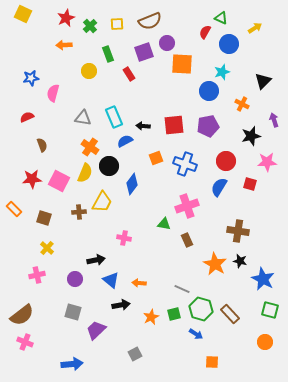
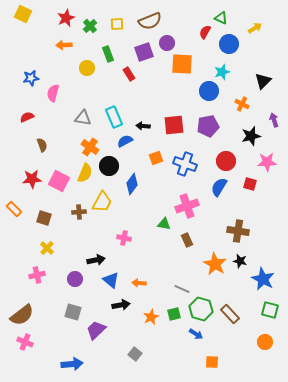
yellow circle at (89, 71): moved 2 px left, 3 px up
gray square at (135, 354): rotated 24 degrees counterclockwise
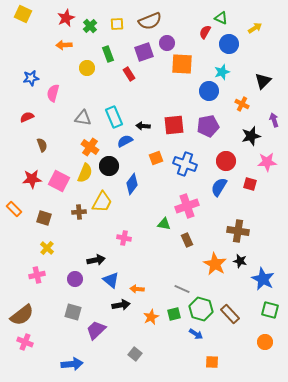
orange arrow at (139, 283): moved 2 px left, 6 px down
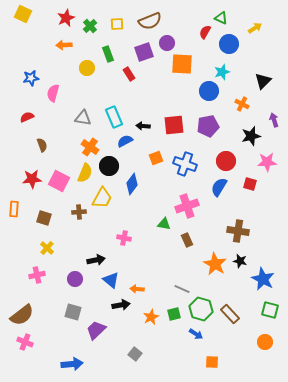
yellow trapezoid at (102, 202): moved 4 px up
orange rectangle at (14, 209): rotated 49 degrees clockwise
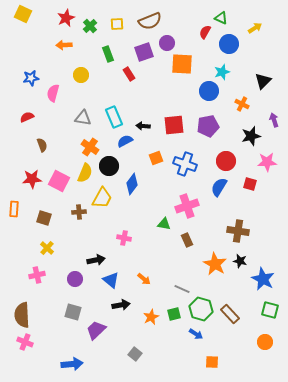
yellow circle at (87, 68): moved 6 px left, 7 px down
orange arrow at (137, 289): moved 7 px right, 10 px up; rotated 144 degrees counterclockwise
brown semicircle at (22, 315): rotated 125 degrees clockwise
